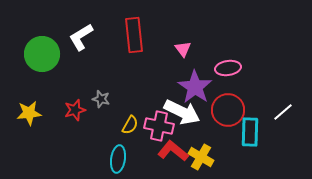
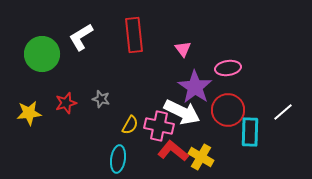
red star: moved 9 px left, 7 px up
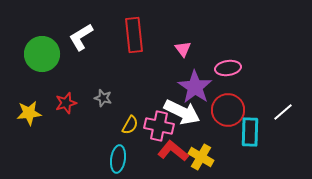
gray star: moved 2 px right, 1 px up
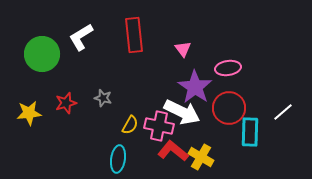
red circle: moved 1 px right, 2 px up
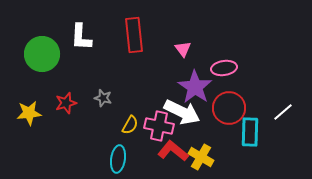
white L-shape: rotated 56 degrees counterclockwise
pink ellipse: moved 4 px left
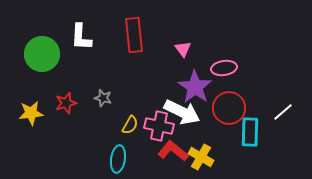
yellow star: moved 2 px right
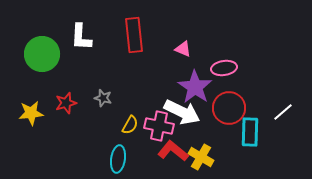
pink triangle: rotated 30 degrees counterclockwise
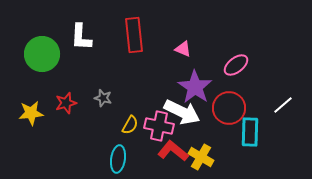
pink ellipse: moved 12 px right, 3 px up; rotated 30 degrees counterclockwise
white line: moved 7 px up
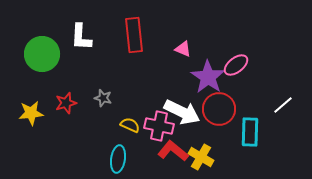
purple star: moved 13 px right, 10 px up
red circle: moved 10 px left, 1 px down
yellow semicircle: rotated 96 degrees counterclockwise
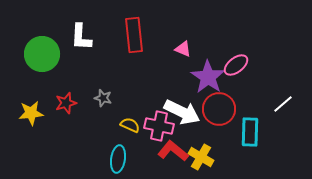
white line: moved 1 px up
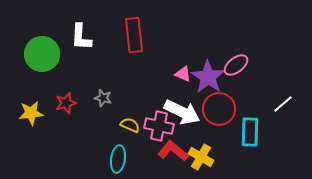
pink triangle: moved 25 px down
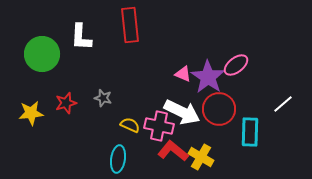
red rectangle: moved 4 px left, 10 px up
